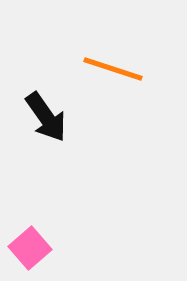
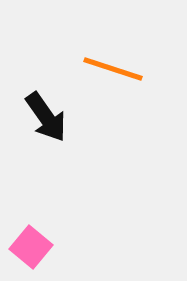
pink square: moved 1 px right, 1 px up; rotated 9 degrees counterclockwise
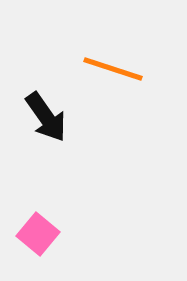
pink square: moved 7 px right, 13 px up
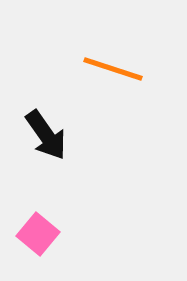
black arrow: moved 18 px down
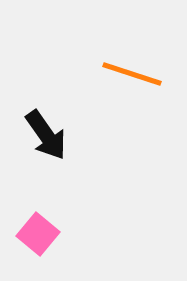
orange line: moved 19 px right, 5 px down
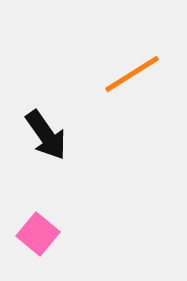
orange line: rotated 50 degrees counterclockwise
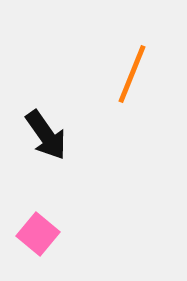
orange line: rotated 36 degrees counterclockwise
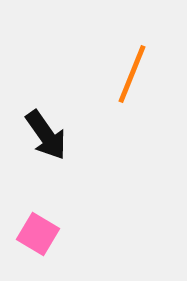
pink square: rotated 9 degrees counterclockwise
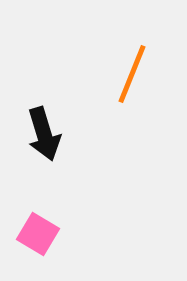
black arrow: moved 2 px left, 1 px up; rotated 18 degrees clockwise
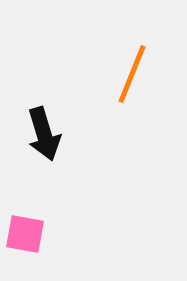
pink square: moved 13 px left; rotated 21 degrees counterclockwise
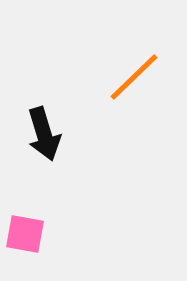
orange line: moved 2 px right, 3 px down; rotated 24 degrees clockwise
